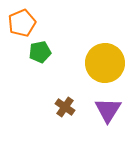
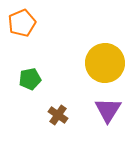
green pentagon: moved 10 px left, 27 px down
brown cross: moved 7 px left, 8 px down
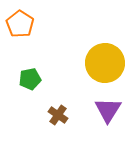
orange pentagon: moved 2 px left, 1 px down; rotated 16 degrees counterclockwise
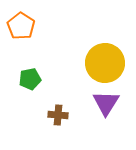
orange pentagon: moved 1 px right, 2 px down
purple triangle: moved 2 px left, 7 px up
brown cross: rotated 30 degrees counterclockwise
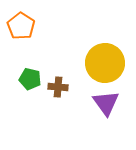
green pentagon: rotated 25 degrees clockwise
purple triangle: rotated 8 degrees counterclockwise
brown cross: moved 28 px up
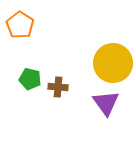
orange pentagon: moved 1 px left, 1 px up
yellow circle: moved 8 px right
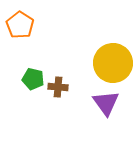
green pentagon: moved 3 px right
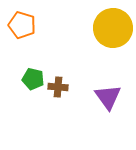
orange pentagon: moved 2 px right; rotated 16 degrees counterclockwise
yellow circle: moved 35 px up
purple triangle: moved 2 px right, 6 px up
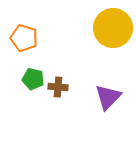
orange pentagon: moved 2 px right, 13 px down
purple triangle: rotated 20 degrees clockwise
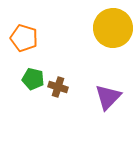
brown cross: rotated 12 degrees clockwise
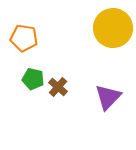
orange pentagon: rotated 8 degrees counterclockwise
brown cross: rotated 24 degrees clockwise
